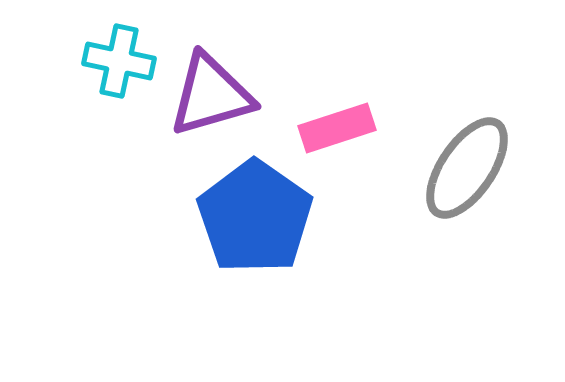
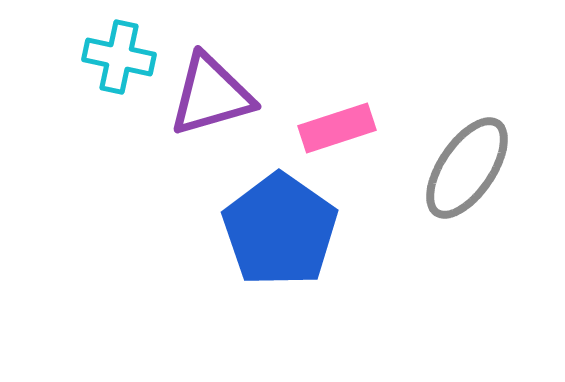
cyan cross: moved 4 px up
blue pentagon: moved 25 px right, 13 px down
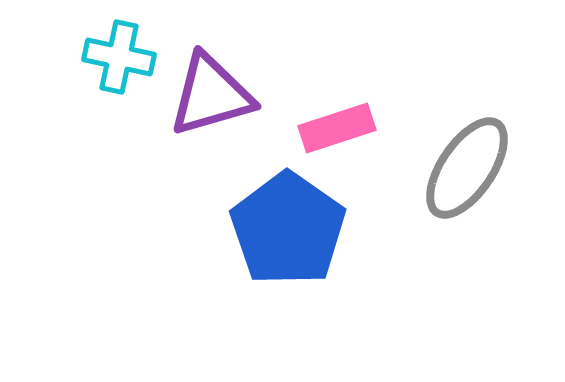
blue pentagon: moved 8 px right, 1 px up
